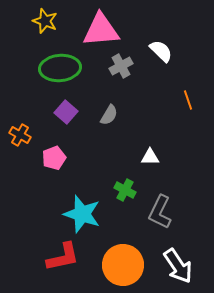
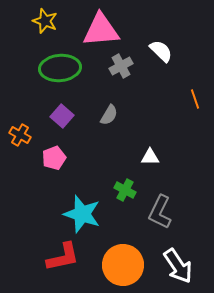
orange line: moved 7 px right, 1 px up
purple square: moved 4 px left, 4 px down
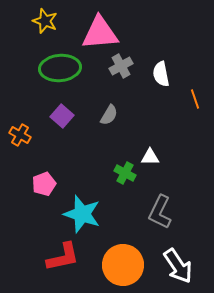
pink triangle: moved 1 px left, 3 px down
white semicircle: moved 23 px down; rotated 145 degrees counterclockwise
pink pentagon: moved 10 px left, 26 px down
green cross: moved 17 px up
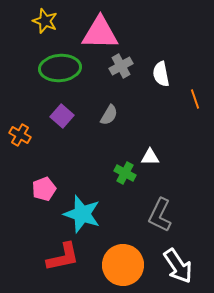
pink triangle: rotated 6 degrees clockwise
pink pentagon: moved 5 px down
gray L-shape: moved 3 px down
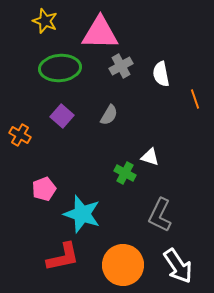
white triangle: rotated 18 degrees clockwise
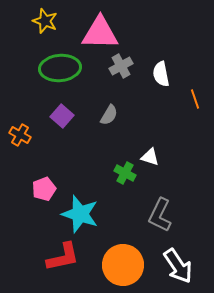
cyan star: moved 2 px left
